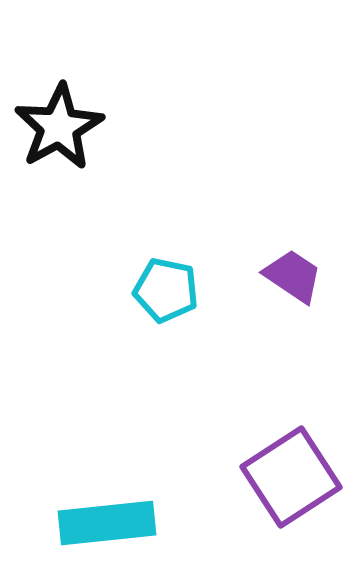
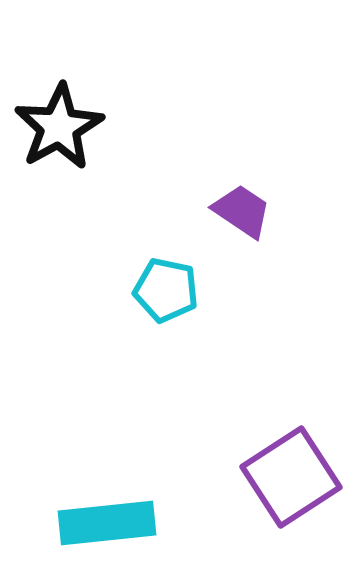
purple trapezoid: moved 51 px left, 65 px up
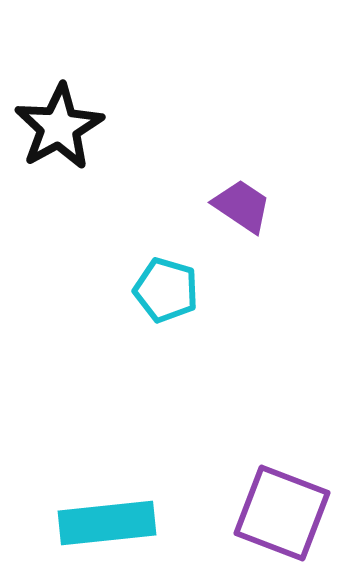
purple trapezoid: moved 5 px up
cyan pentagon: rotated 4 degrees clockwise
purple square: moved 9 px left, 36 px down; rotated 36 degrees counterclockwise
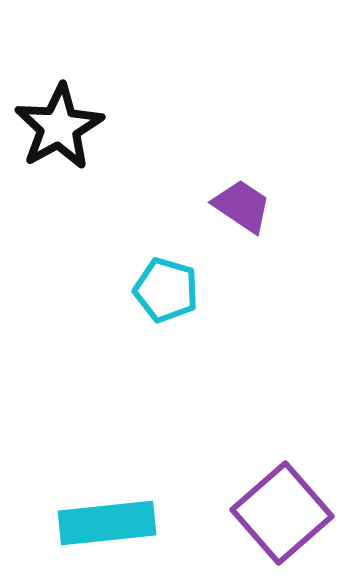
purple square: rotated 28 degrees clockwise
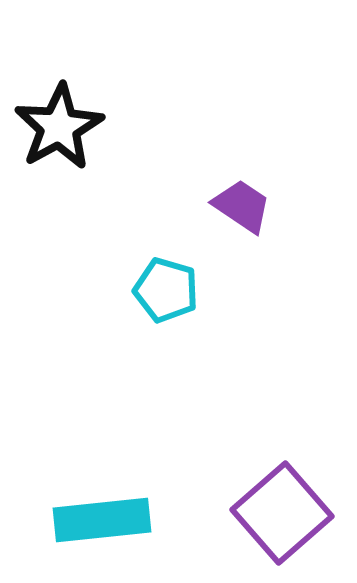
cyan rectangle: moved 5 px left, 3 px up
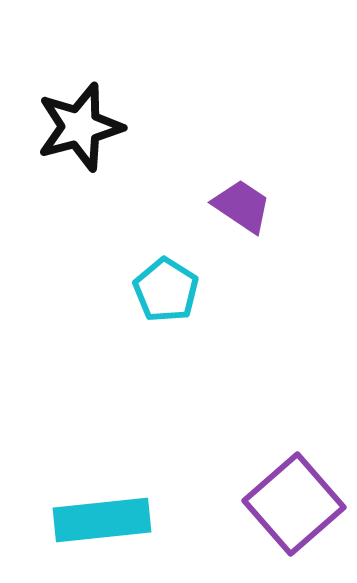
black star: moved 21 px right; rotated 14 degrees clockwise
cyan pentagon: rotated 16 degrees clockwise
purple square: moved 12 px right, 9 px up
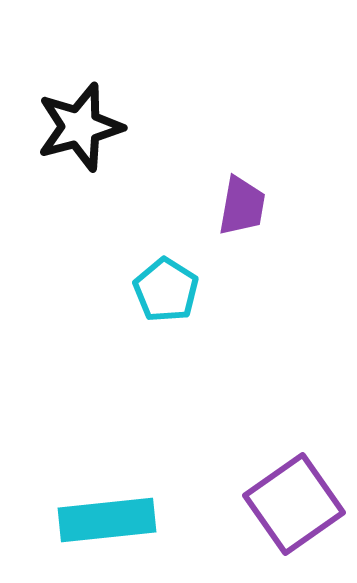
purple trapezoid: rotated 66 degrees clockwise
purple square: rotated 6 degrees clockwise
cyan rectangle: moved 5 px right
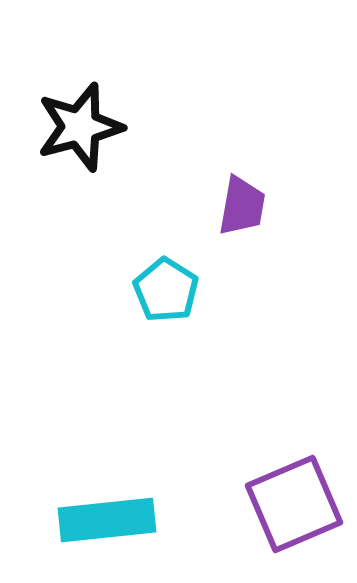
purple square: rotated 12 degrees clockwise
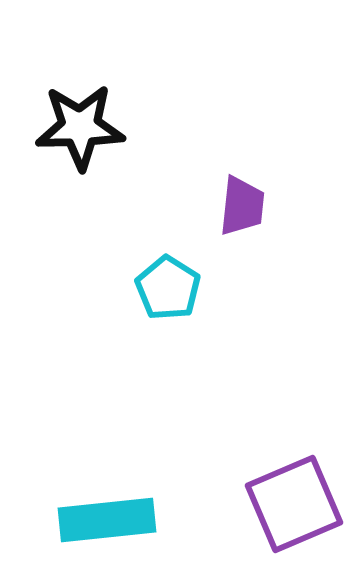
black star: rotated 14 degrees clockwise
purple trapezoid: rotated 4 degrees counterclockwise
cyan pentagon: moved 2 px right, 2 px up
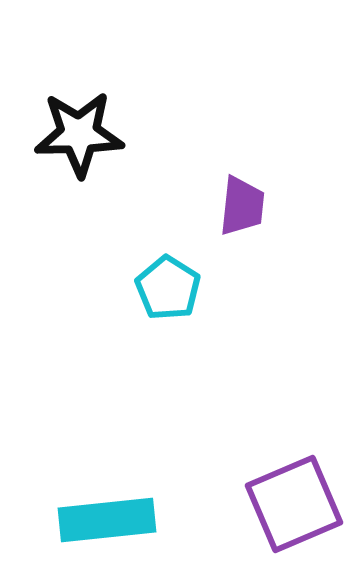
black star: moved 1 px left, 7 px down
